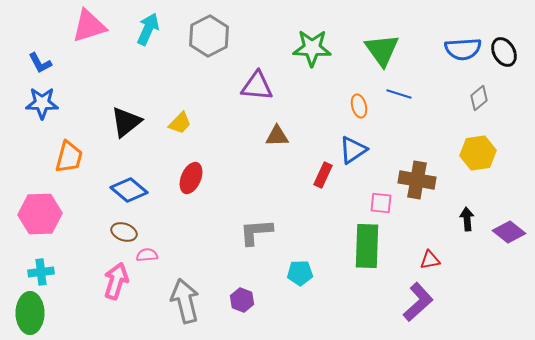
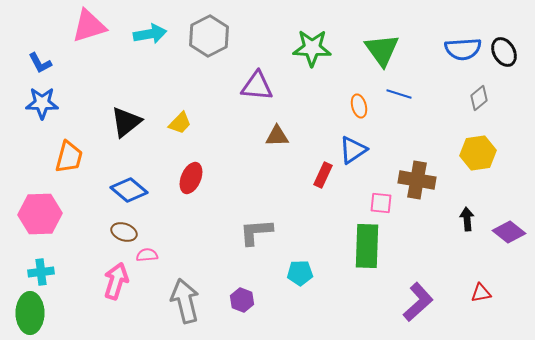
cyan arrow: moved 2 px right, 5 px down; rotated 56 degrees clockwise
red triangle: moved 51 px right, 33 px down
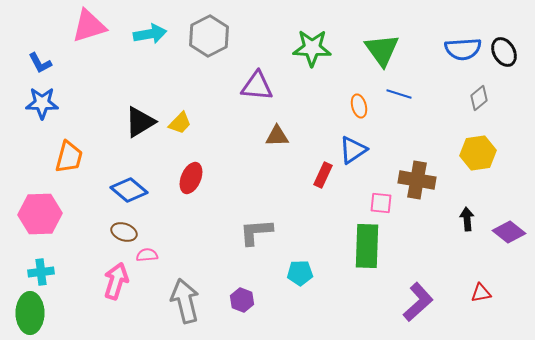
black triangle: moved 14 px right; rotated 8 degrees clockwise
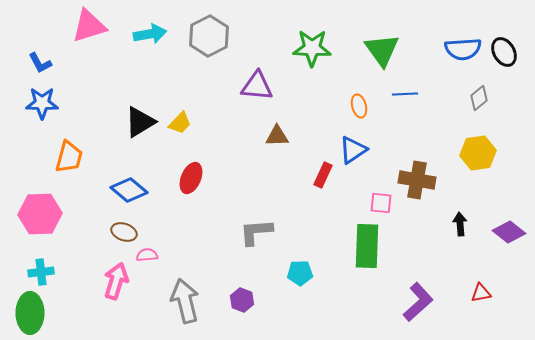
blue line: moved 6 px right; rotated 20 degrees counterclockwise
black arrow: moved 7 px left, 5 px down
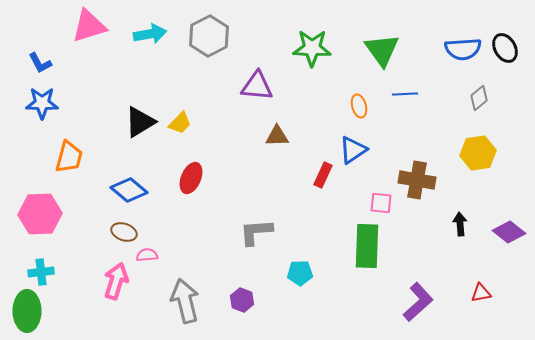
black ellipse: moved 1 px right, 4 px up
green ellipse: moved 3 px left, 2 px up
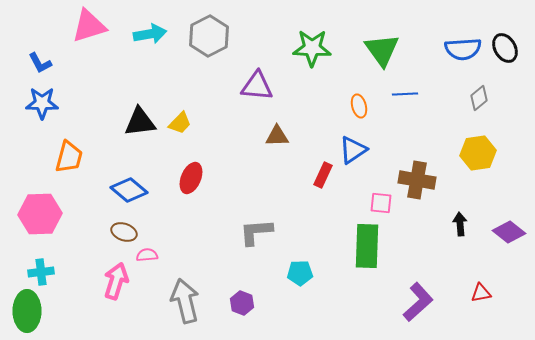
black triangle: rotated 24 degrees clockwise
purple hexagon: moved 3 px down
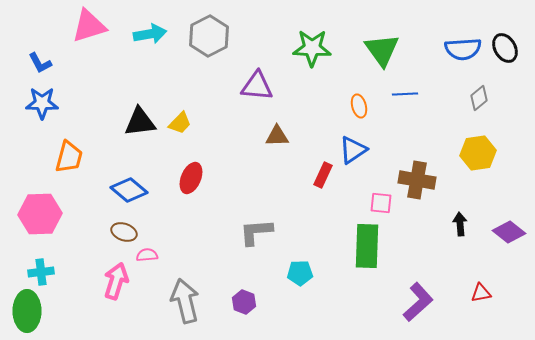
purple hexagon: moved 2 px right, 1 px up
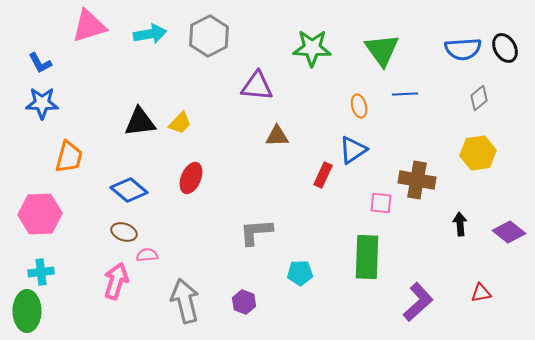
green rectangle: moved 11 px down
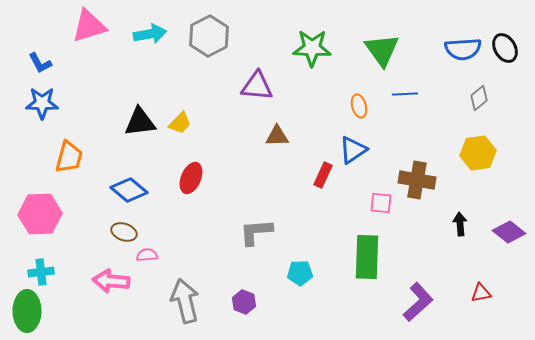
pink arrow: moved 5 px left; rotated 102 degrees counterclockwise
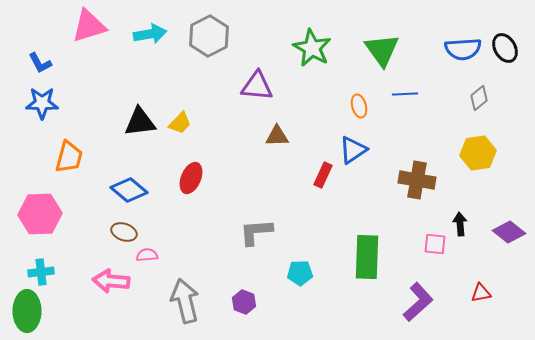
green star: rotated 27 degrees clockwise
pink square: moved 54 px right, 41 px down
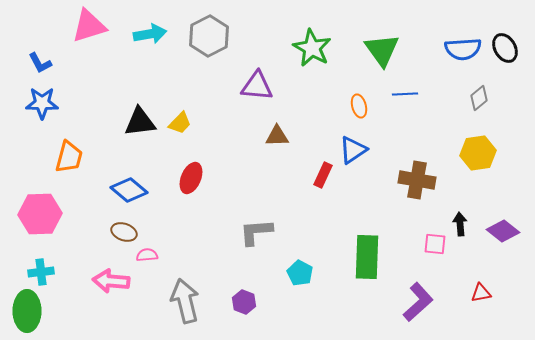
purple diamond: moved 6 px left, 1 px up
cyan pentagon: rotated 30 degrees clockwise
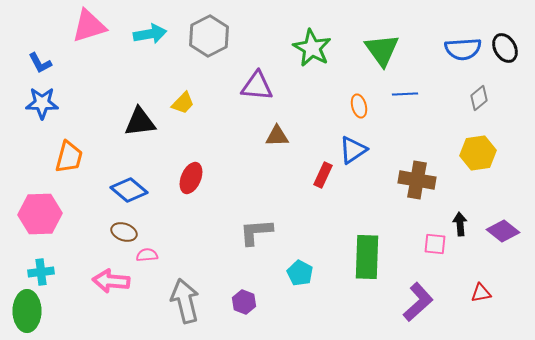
yellow trapezoid: moved 3 px right, 20 px up
